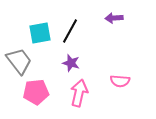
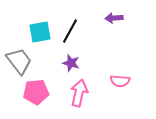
cyan square: moved 1 px up
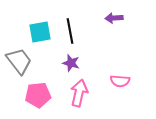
black line: rotated 40 degrees counterclockwise
pink pentagon: moved 2 px right, 3 px down
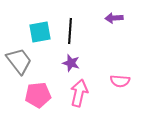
black line: rotated 15 degrees clockwise
